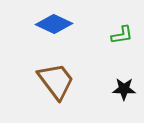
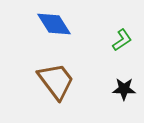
blue diamond: rotated 33 degrees clockwise
green L-shape: moved 5 px down; rotated 25 degrees counterclockwise
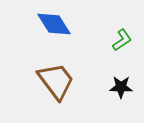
black star: moved 3 px left, 2 px up
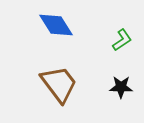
blue diamond: moved 2 px right, 1 px down
brown trapezoid: moved 3 px right, 3 px down
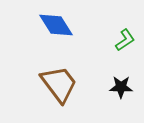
green L-shape: moved 3 px right
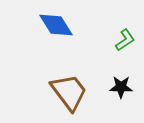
brown trapezoid: moved 10 px right, 8 px down
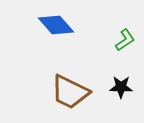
blue diamond: rotated 9 degrees counterclockwise
brown trapezoid: moved 1 px right; rotated 153 degrees clockwise
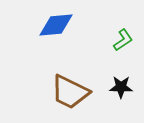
blue diamond: rotated 54 degrees counterclockwise
green L-shape: moved 2 px left
